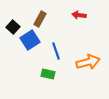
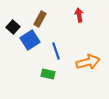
red arrow: rotated 72 degrees clockwise
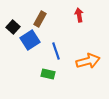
orange arrow: moved 1 px up
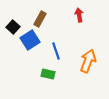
orange arrow: rotated 55 degrees counterclockwise
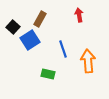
blue line: moved 7 px right, 2 px up
orange arrow: rotated 25 degrees counterclockwise
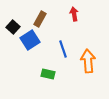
red arrow: moved 5 px left, 1 px up
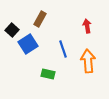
red arrow: moved 13 px right, 12 px down
black square: moved 1 px left, 3 px down
blue square: moved 2 px left, 4 px down
